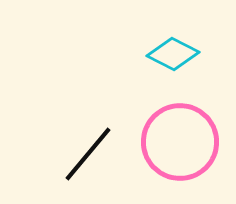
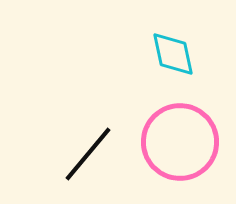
cyan diamond: rotated 51 degrees clockwise
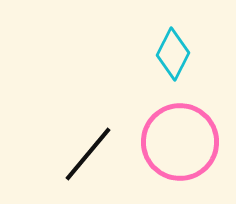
cyan diamond: rotated 39 degrees clockwise
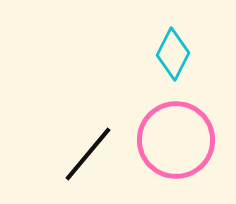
pink circle: moved 4 px left, 2 px up
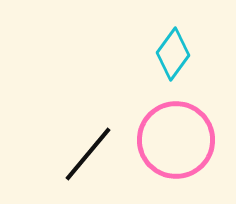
cyan diamond: rotated 9 degrees clockwise
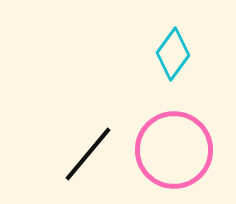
pink circle: moved 2 px left, 10 px down
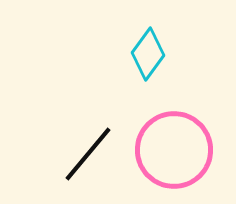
cyan diamond: moved 25 px left
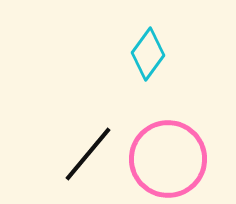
pink circle: moved 6 px left, 9 px down
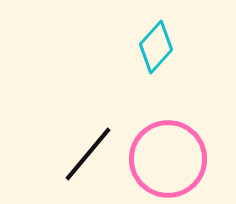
cyan diamond: moved 8 px right, 7 px up; rotated 6 degrees clockwise
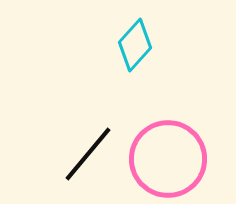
cyan diamond: moved 21 px left, 2 px up
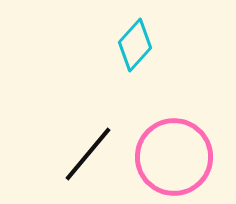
pink circle: moved 6 px right, 2 px up
